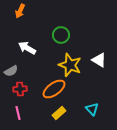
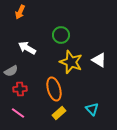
orange arrow: moved 1 px down
yellow star: moved 1 px right, 3 px up
orange ellipse: rotated 70 degrees counterclockwise
pink line: rotated 40 degrees counterclockwise
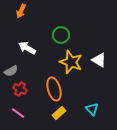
orange arrow: moved 1 px right, 1 px up
red cross: rotated 32 degrees clockwise
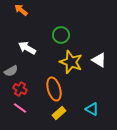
orange arrow: moved 1 px up; rotated 104 degrees clockwise
cyan triangle: rotated 16 degrees counterclockwise
pink line: moved 2 px right, 5 px up
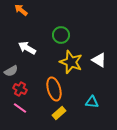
cyan triangle: moved 7 px up; rotated 24 degrees counterclockwise
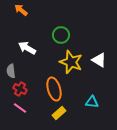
gray semicircle: rotated 112 degrees clockwise
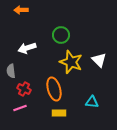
orange arrow: rotated 40 degrees counterclockwise
white arrow: rotated 48 degrees counterclockwise
white triangle: rotated 14 degrees clockwise
red cross: moved 4 px right
pink line: rotated 56 degrees counterclockwise
yellow rectangle: rotated 40 degrees clockwise
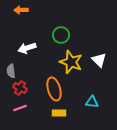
red cross: moved 4 px left, 1 px up
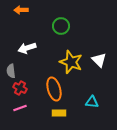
green circle: moved 9 px up
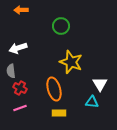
white arrow: moved 9 px left
white triangle: moved 1 px right, 24 px down; rotated 14 degrees clockwise
